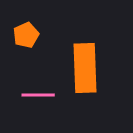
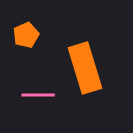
orange rectangle: rotated 15 degrees counterclockwise
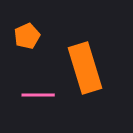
orange pentagon: moved 1 px right, 1 px down
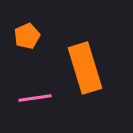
pink line: moved 3 px left, 3 px down; rotated 8 degrees counterclockwise
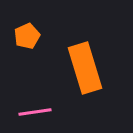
pink line: moved 14 px down
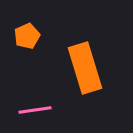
pink line: moved 2 px up
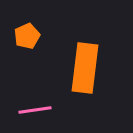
orange rectangle: rotated 24 degrees clockwise
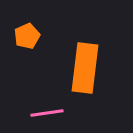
pink line: moved 12 px right, 3 px down
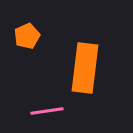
pink line: moved 2 px up
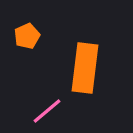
pink line: rotated 32 degrees counterclockwise
